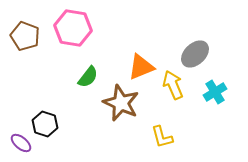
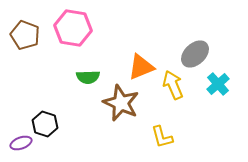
brown pentagon: moved 1 px up
green semicircle: rotated 50 degrees clockwise
cyan cross: moved 3 px right, 8 px up; rotated 10 degrees counterclockwise
purple ellipse: rotated 60 degrees counterclockwise
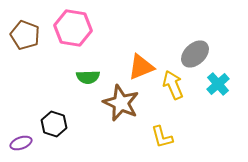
black hexagon: moved 9 px right
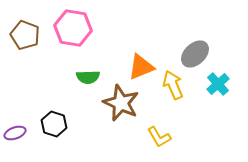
yellow L-shape: moved 3 px left; rotated 15 degrees counterclockwise
purple ellipse: moved 6 px left, 10 px up
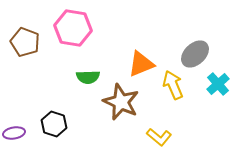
brown pentagon: moved 7 px down
orange triangle: moved 3 px up
brown star: moved 1 px up
purple ellipse: moved 1 px left; rotated 10 degrees clockwise
yellow L-shape: rotated 20 degrees counterclockwise
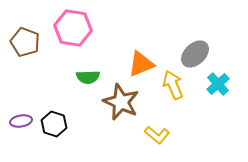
purple ellipse: moved 7 px right, 12 px up
yellow L-shape: moved 2 px left, 2 px up
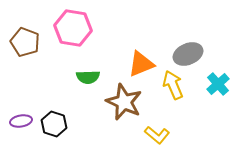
gray ellipse: moved 7 px left; rotated 20 degrees clockwise
brown star: moved 3 px right
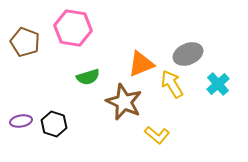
green semicircle: rotated 15 degrees counterclockwise
yellow arrow: moved 1 px left, 1 px up; rotated 8 degrees counterclockwise
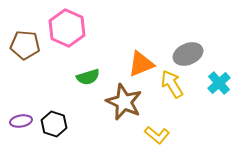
pink hexagon: moved 6 px left; rotated 15 degrees clockwise
brown pentagon: moved 3 px down; rotated 16 degrees counterclockwise
cyan cross: moved 1 px right, 1 px up
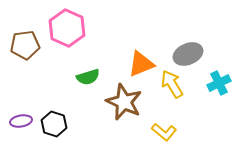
brown pentagon: rotated 12 degrees counterclockwise
cyan cross: rotated 15 degrees clockwise
yellow L-shape: moved 7 px right, 3 px up
